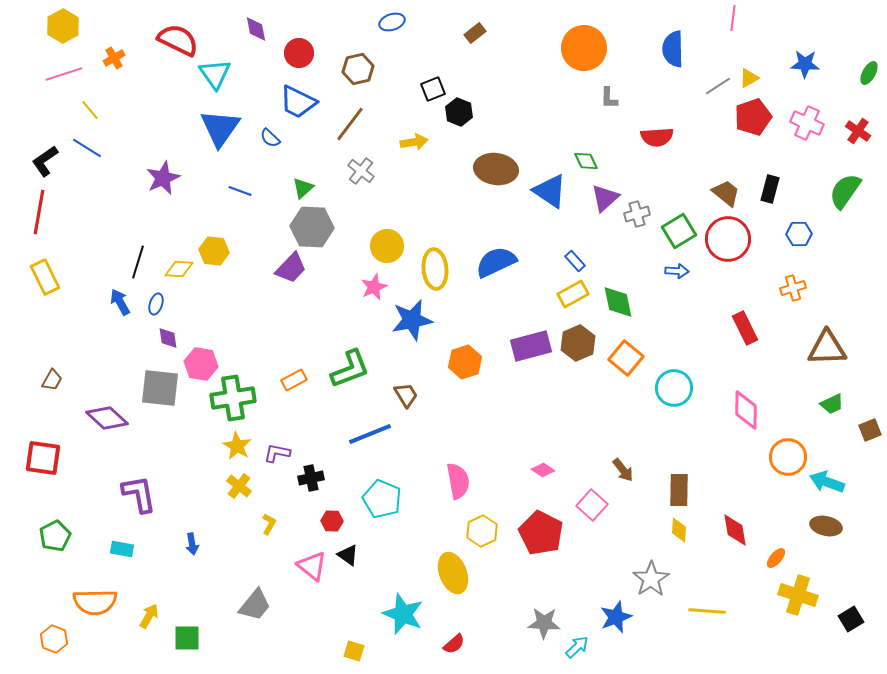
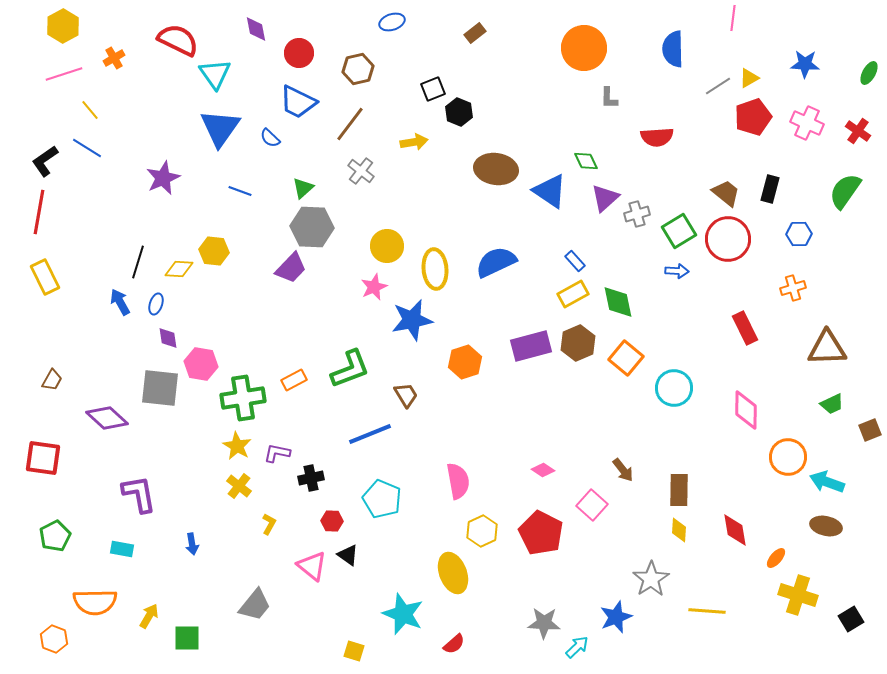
green cross at (233, 398): moved 10 px right
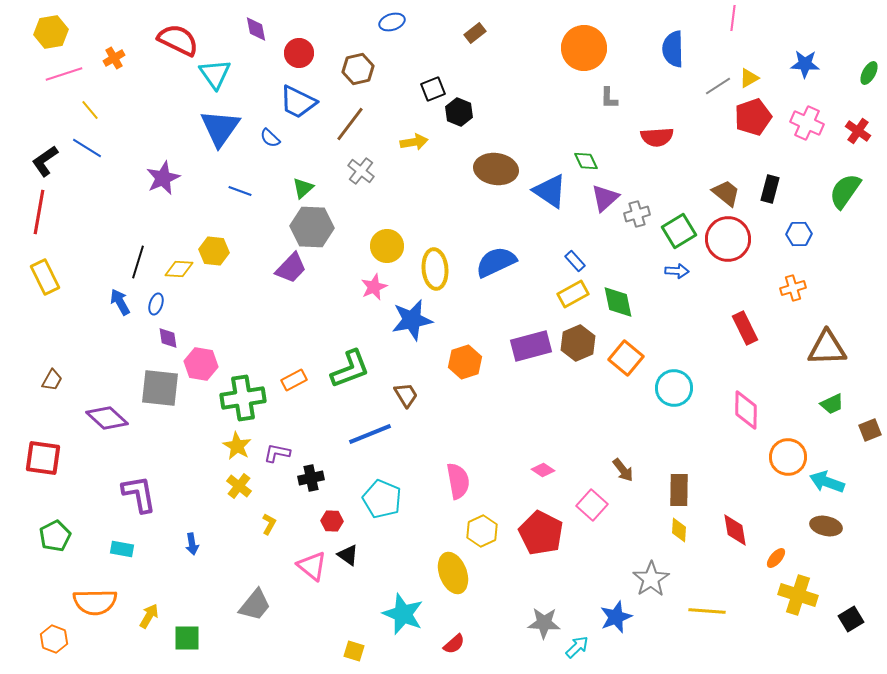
yellow hexagon at (63, 26): moved 12 px left, 6 px down; rotated 20 degrees clockwise
